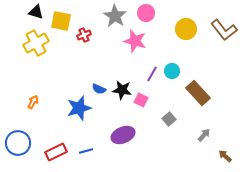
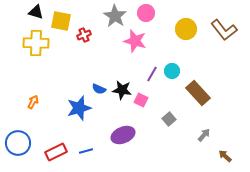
yellow cross: rotated 30 degrees clockwise
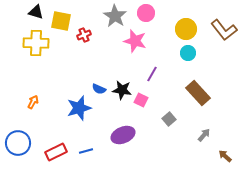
cyan circle: moved 16 px right, 18 px up
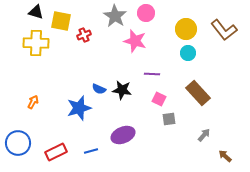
purple line: rotated 63 degrees clockwise
pink square: moved 18 px right, 1 px up
gray square: rotated 32 degrees clockwise
blue line: moved 5 px right
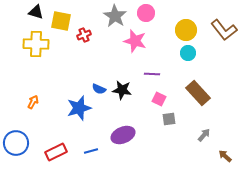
yellow circle: moved 1 px down
yellow cross: moved 1 px down
blue circle: moved 2 px left
